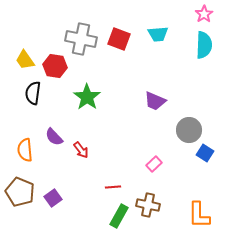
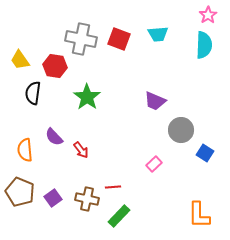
pink star: moved 4 px right, 1 px down
yellow trapezoid: moved 5 px left
gray circle: moved 8 px left
brown cross: moved 61 px left, 6 px up
green rectangle: rotated 15 degrees clockwise
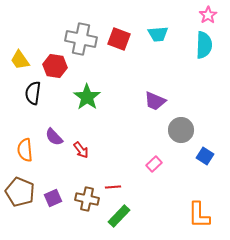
blue square: moved 3 px down
purple square: rotated 12 degrees clockwise
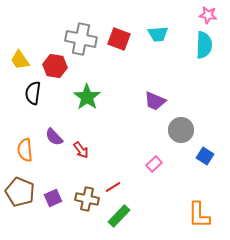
pink star: rotated 30 degrees counterclockwise
red line: rotated 28 degrees counterclockwise
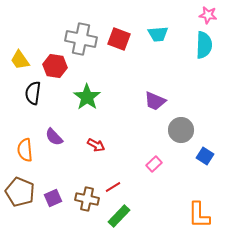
red arrow: moved 15 px right, 5 px up; rotated 24 degrees counterclockwise
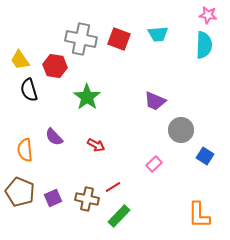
black semicircle: moved 4 px left, 3 px up; rotated 25 degrees counterclockwise
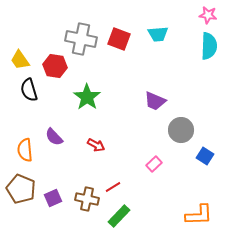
cyan semicircle: moved 5 px right, 1 px down
brown pentagon: moved 1 px right, 3 px up
orange L-shape: rotated 92 degrees counterclockwise
